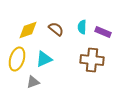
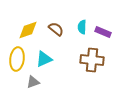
yellow ellipse: rotated 10 degrees counterclockwise
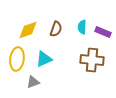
brown semicircle: rotated 70 degrees clockwise
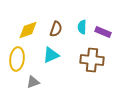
cyan triangle: moved 7 px right, 4 px up
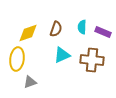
yellow diamond: moved 3 px down
cyan triangle: moved 11 px right
gray triangle: moved 3 px left
